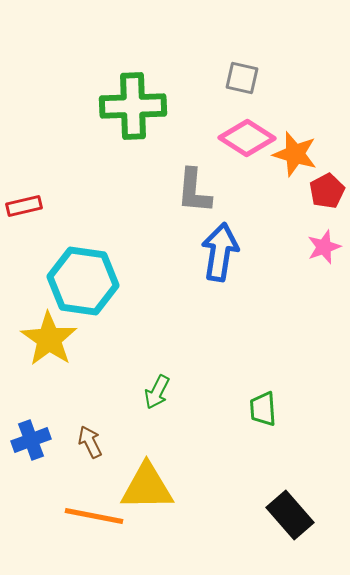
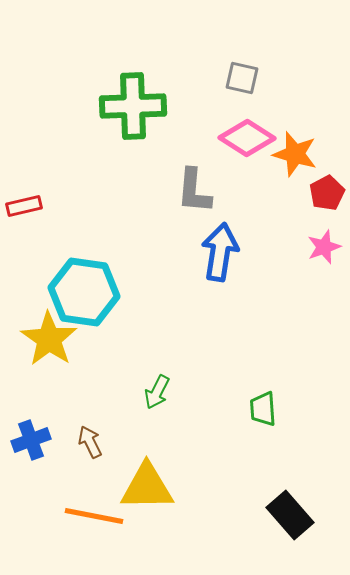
red pentagon: moved 2 px down
cyan hexagon: moved 1 px right, 11 px down
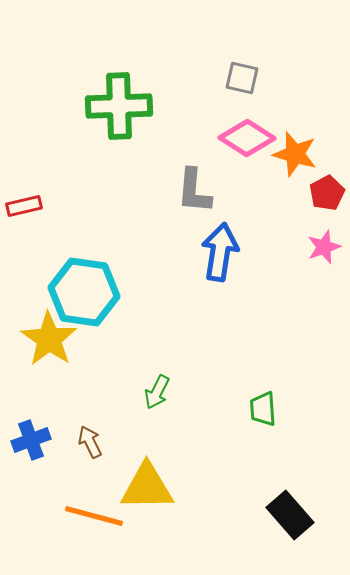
green cross: moved 14 px left
orange line: rotated 4 degrees clockwise
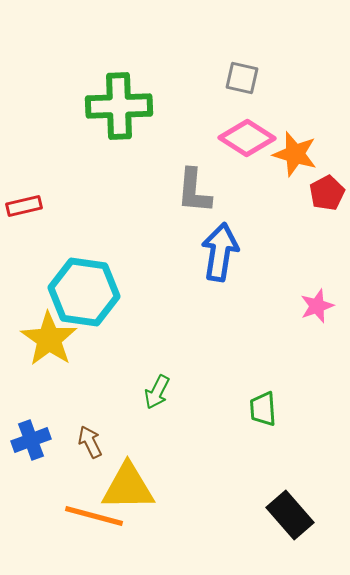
pink star: moved 7 px left, 59 px down
yellow triangle: moved 19 px left
